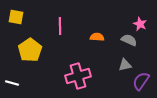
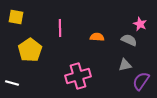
pink line: moved 2 px down
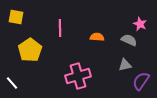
white line: rotated 32 degrees clockwise
